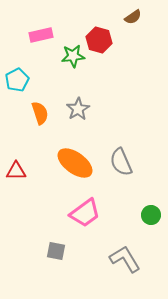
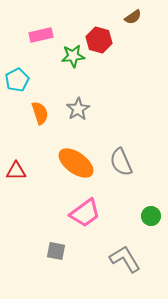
orange ellipse: moved 1 px right
green circle: moved 1 px down
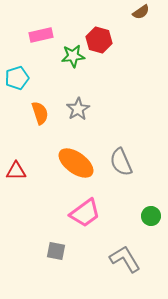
brown semicircle: moved 8 px right, 5 px up
cyan pentagon: moved 2 px up; rotated 10 degrees clockwise
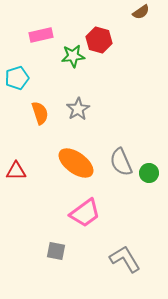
green circle: moved 2 px left, 43 px up
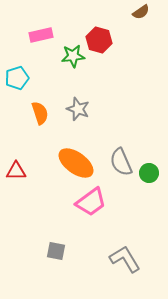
gray star: rotated 20 degrees counterclockwise
pink trapezoid: moved 6 px right, 11 px up
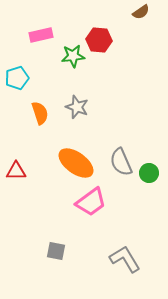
red hexagon: rotated 10 degrees counterclockwise
gray star: moved 1 px left, 2 px up
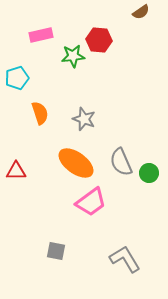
gray star: moved 7 px right, 12 px down
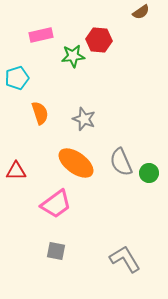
pink trapezoid: moved 35 px left, 2 px down
